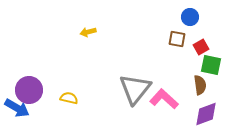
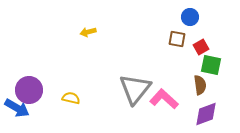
yellow semicircle: moved 2 px right
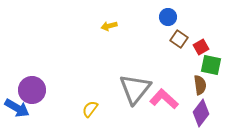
blue circle: moved 22 px left
yellow arrow: moved 21 px right, 6 px up
brown square: moved 2 px right; rotated 24 degrees clockwise
purple circle: moved 3 px right
yellow semicircle: moved 19 px right, 11 px down; rotated 66 degrees counterclockwise
purple diamond: moved 5 px left, 1 px up; rotated 32 degrees counterclockwise
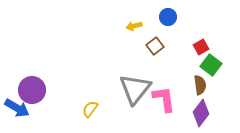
yellow arrow: moved 25 px right
brown square: moved 24 px left, 7 px down; rotated 18 degrees clockwise
green square: rotated 25 degrees clockwise
pink L-shape: rotated 40 degrees clockwise
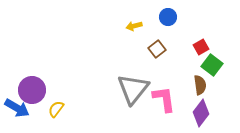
brown square: moved 2 px right, 3 px down
green square: moved 1 px right
gray triangle: moved 2 px left
yellow semicircle: moved 34 px left
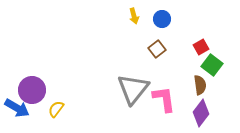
blue circle: moved 6 px left, 2 px down
yellow arrow: moved 10 px up; rotated 91 degrees counterclockwise
